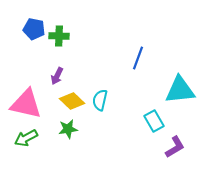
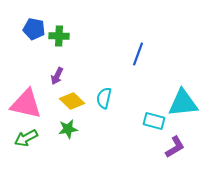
blue line: moved 4 px up
cyan triangle: moved 3 px right, 13 px down
cyan semicircle: moved 4 px right, 2 px up
cyan rectangle: rotated 45 degrees counterclockwise
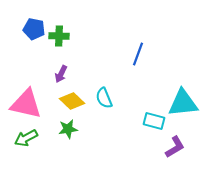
purple arrow: moved 4 px right, 2 px up
cyan semicircle: rotated 35 degrees counterclockwise
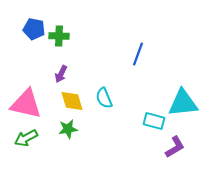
yellow diamond: rotated 30 degrees clockwise
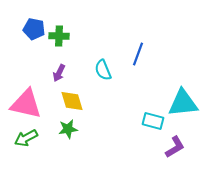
purple arrow: moved 2 px left, 1 px up
cyan semicircle: moved 1 px left, 28 px up
cyan rectangle: moved 1 px left
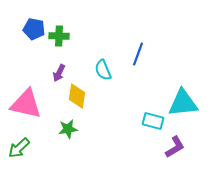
yellow diamond: moved 5 px right, 5 px up; rotated 25 degrees clockwise
green arrow: moved 7 px left, 10 px down; rotated 15 degrees counterclockwise
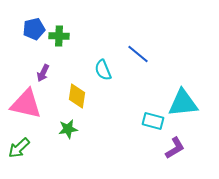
blue pentagon: rotated 25 degrees counterclockwise
blue line: rotated 70 degrees counterclockwise
purple arrow: moved 16 px left
purple L-shape: moved 1 px down
